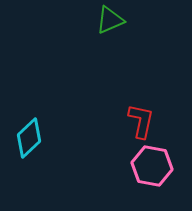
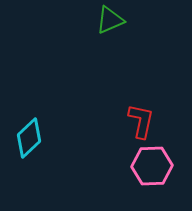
pink hexagon: rotated 12 degrees counterclockwise
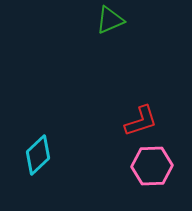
red L-shape: rotated 60 degrees clockwise
cyan diamond: moved 9 px right, 17 px down
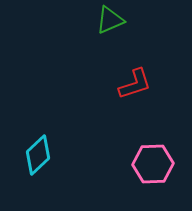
red L-shape: moved 6 px left, 37 px up
pink hexagon: moved 1 px right, 2 px up
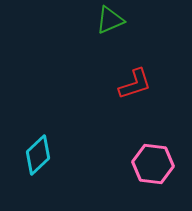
pink hexagon: rotated 9 degrees clockwise
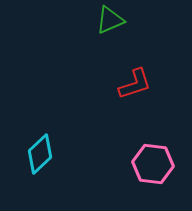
cyan diamond: moved 2 px right, 1 px up
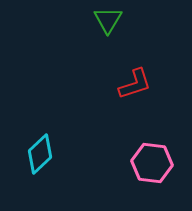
green triangle: moved 2 px left; rotated 36 degrees counterclockwise
pink hexagon: moved 1 px left, 1 px up
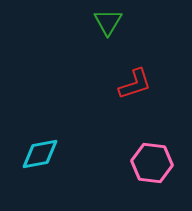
green triangle: moved 2 px down
cyan diamond: rotated 33 degrees clockwise
